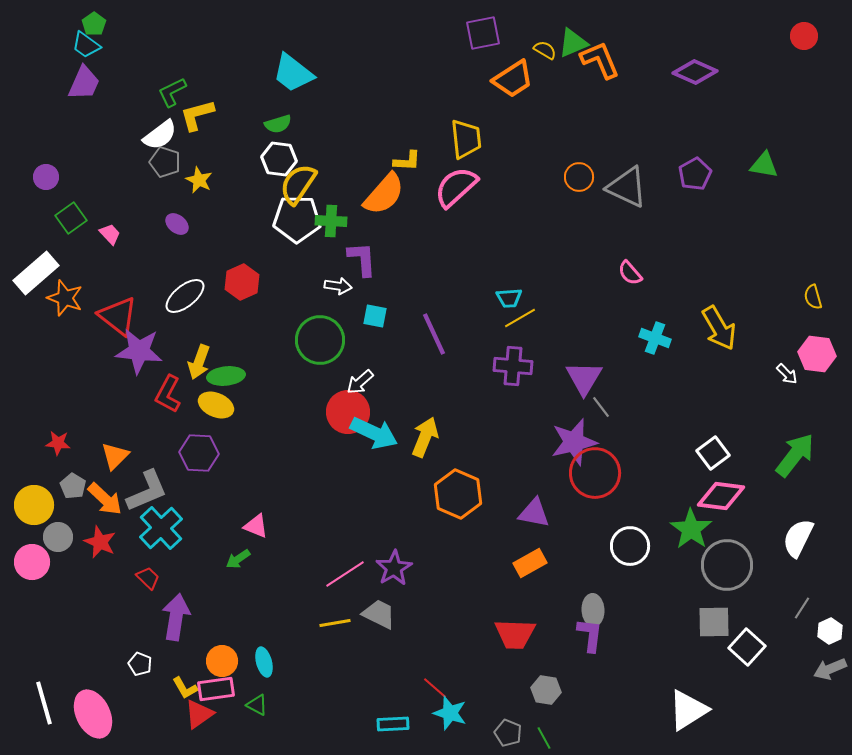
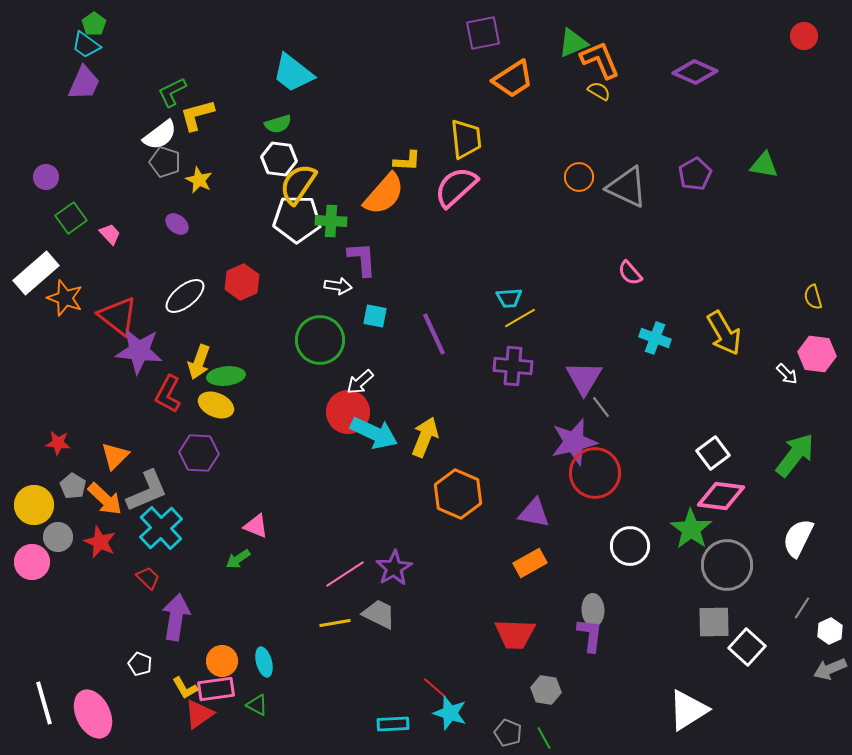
yellow semicircle at (545, 50): moved 54 px right, 41 px down
yellow arrow at (719, 328): moved 5 px right, 5 px down
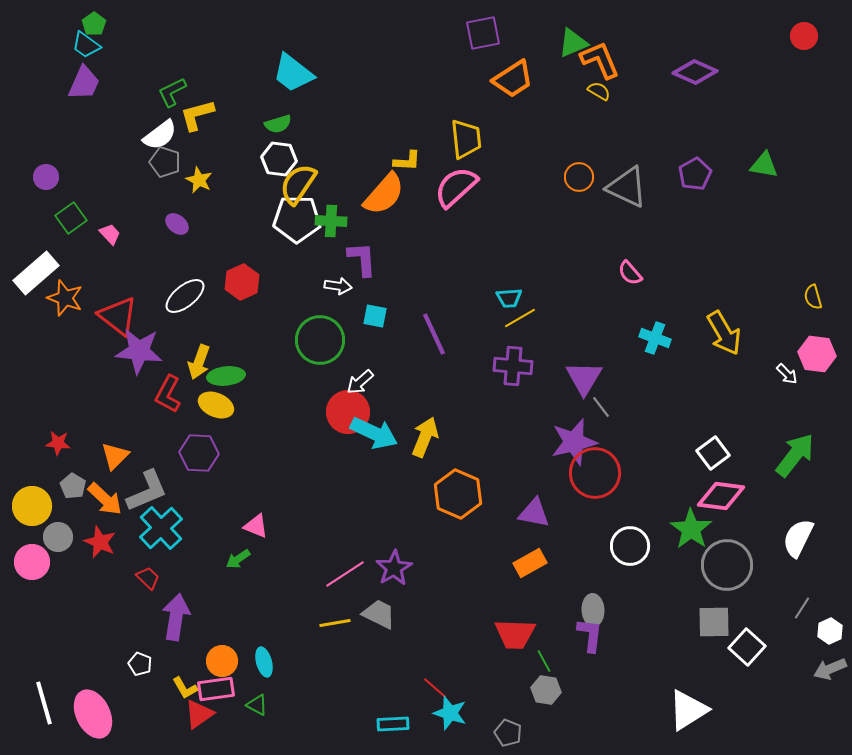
yellow circle at (34, 505): moved 2 px left, 1 px down
green line at (544, 738): moved 77 px up
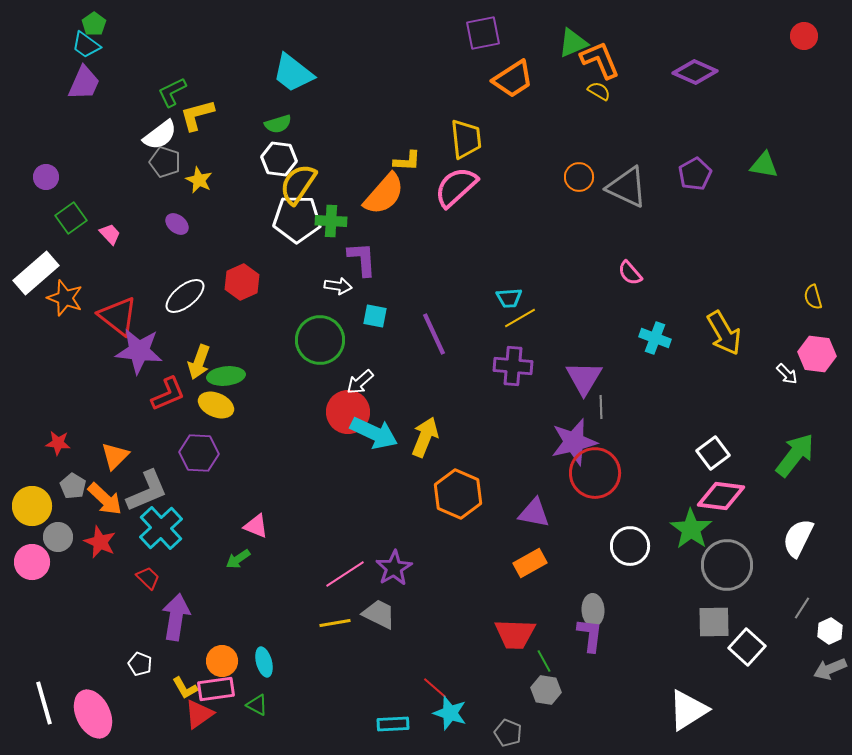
red L-shape at (168, 394): rotated 141 degrees counterclockwise
gray line at (601, 407): rotated 35 degrees clockwise
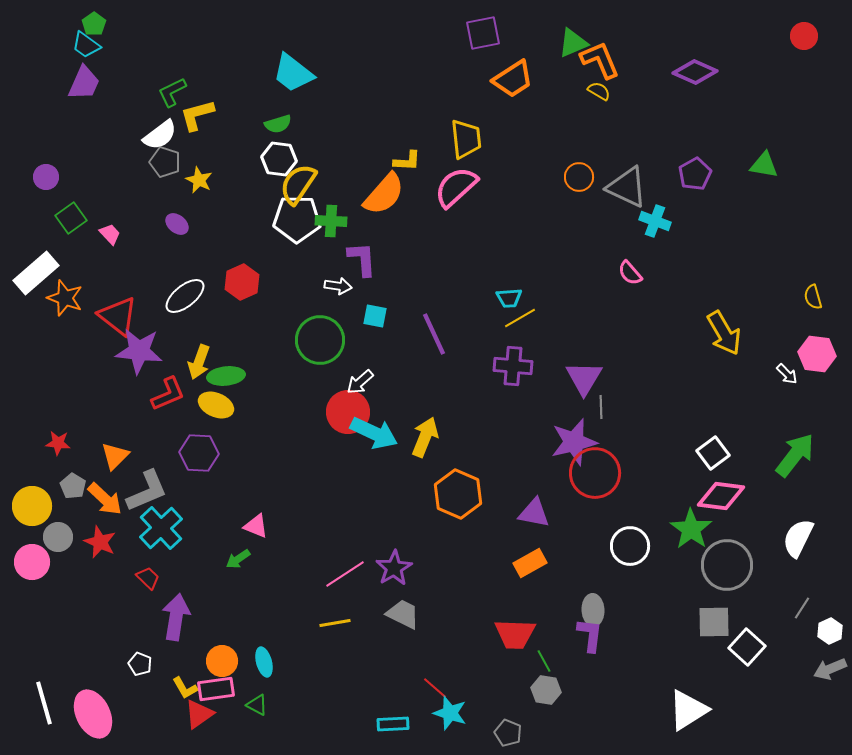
cyan cross at (655, 338): moved 117 px up
gray trapezoid at (379, 614): moved 24 px right
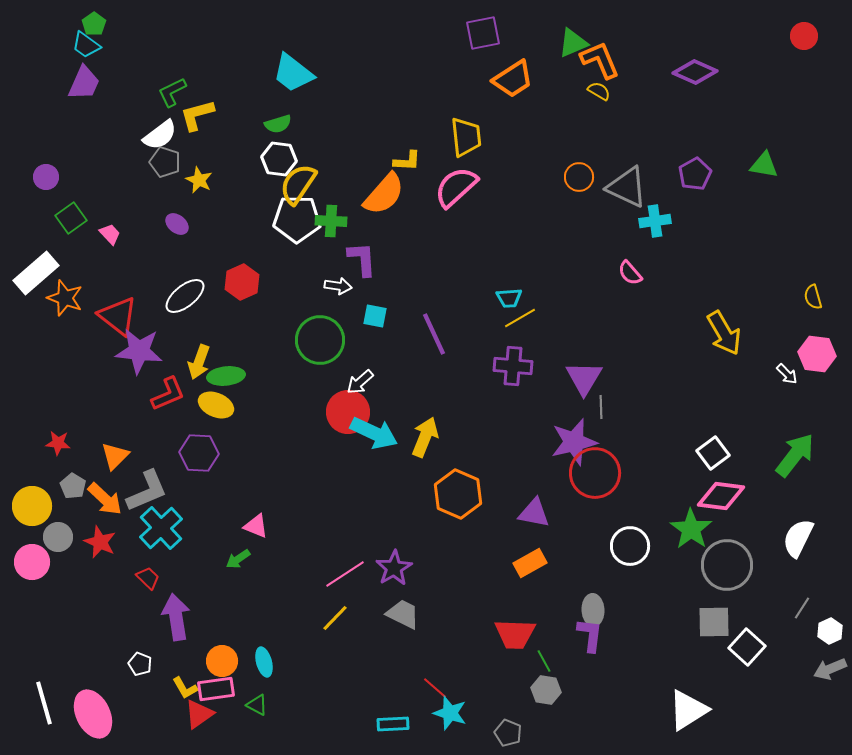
yellow trapezoid at (466, 139): moved 2 px up
cyan cross at (655, 221): rotated 28 degrees counterclockwise
purple arrow at (176, 617): rotated 18 degrees counterclockwise
yellow line at (335, 623): moved 5 px up; rotated 36 degrees counterclockwise
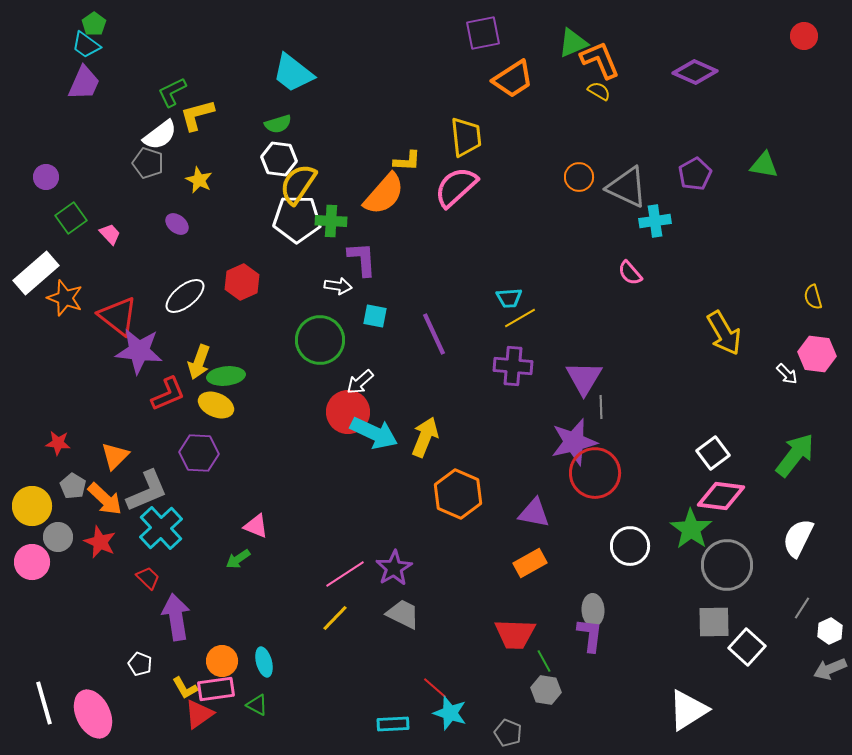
gray pentagon at (165, 162): moved 17 px left, 1 px down
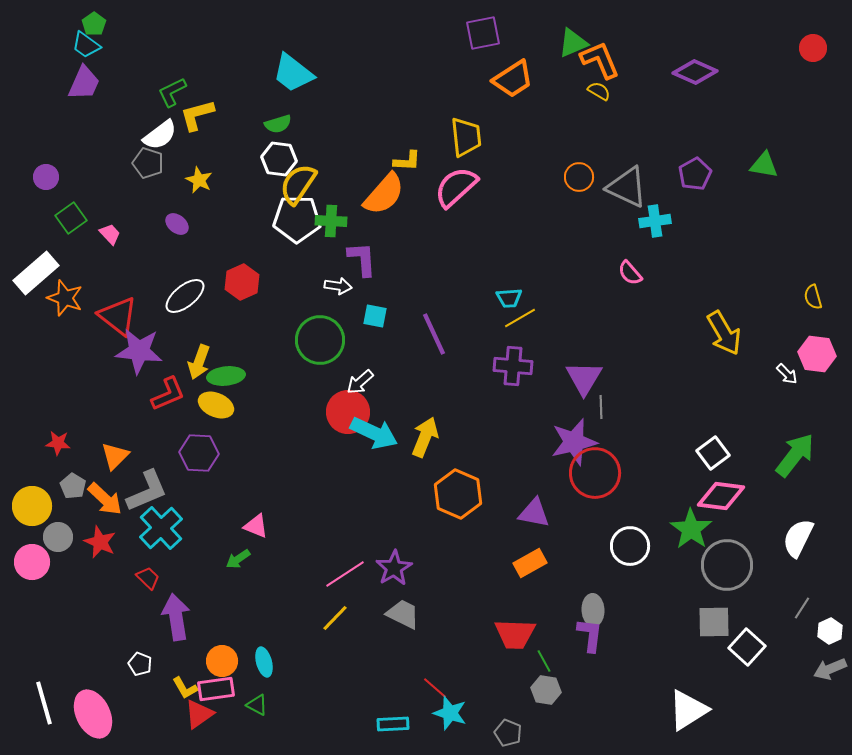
red circle at (804, 36): moved 9 px right, 12 px down
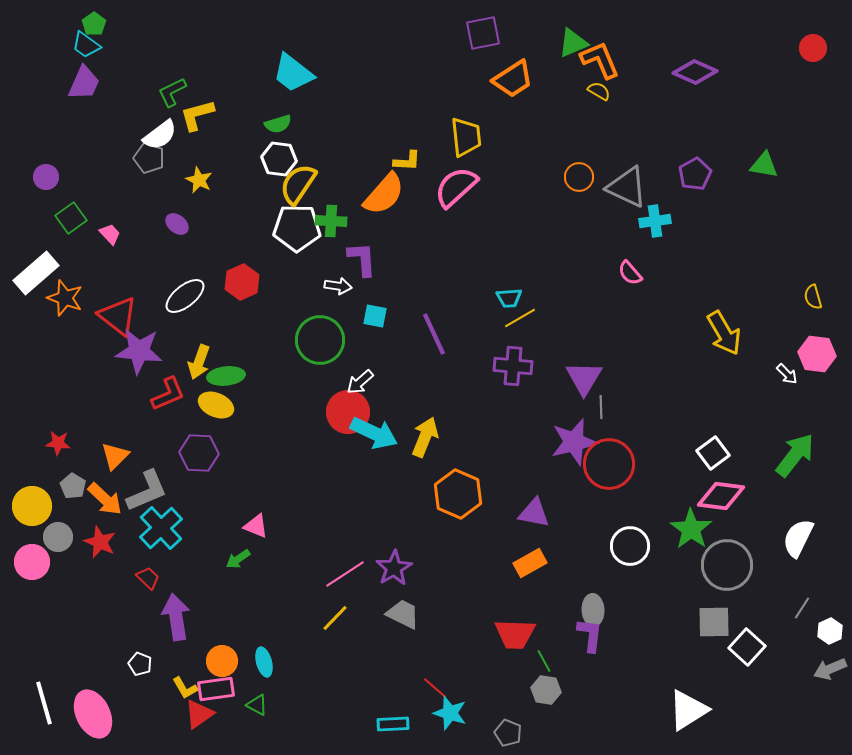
gray pentagon at (148, 163): moved 1 px right, 5 px up
white pentagon at (297, 219): moved 9 px down
red circle at (595, 473): moved 14 px right, 9 px up
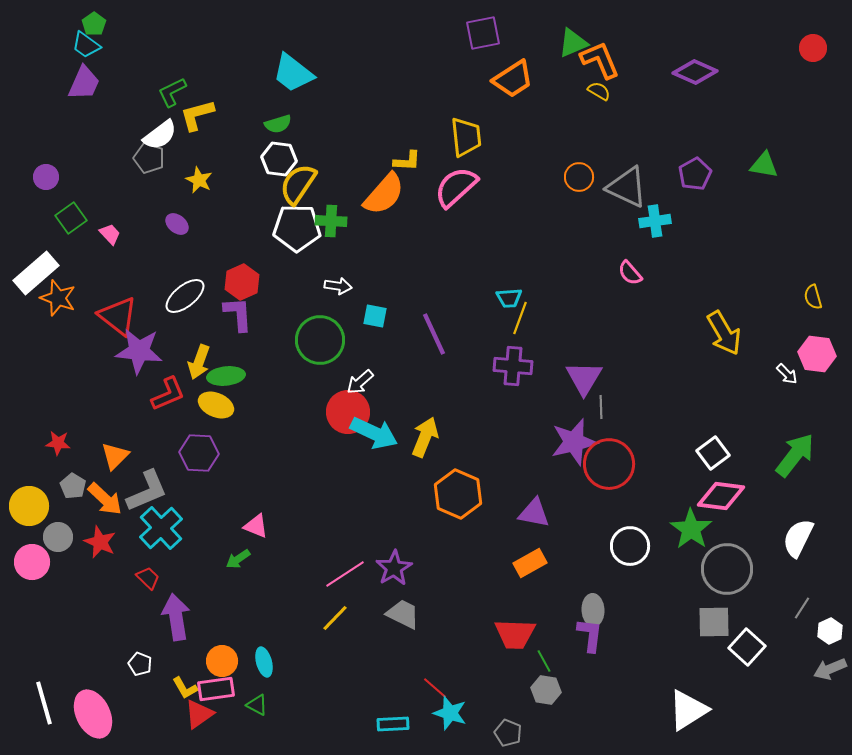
purple L-shape at (362, 259): moved 124 px left, 55 px down
orange star at (65, 298): moved 7 px left
yellow line at (520, 318): rotated 40 degrees counterclockwise
yellow circle at (32, 506): moved 3 px left
gray circle at (727, 565): moved 4 px down
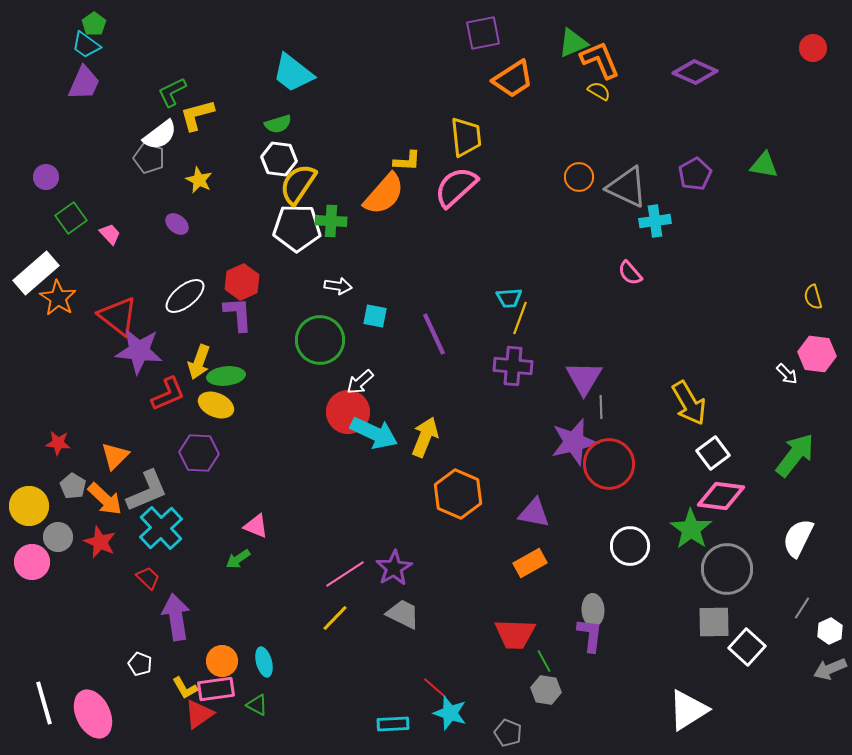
orange star at (58, 298): rotated 12 degrees clockwise
yellow arrow at (724, 333): moved 35 px left, 70 px down
